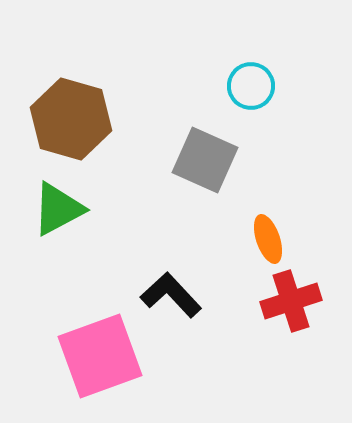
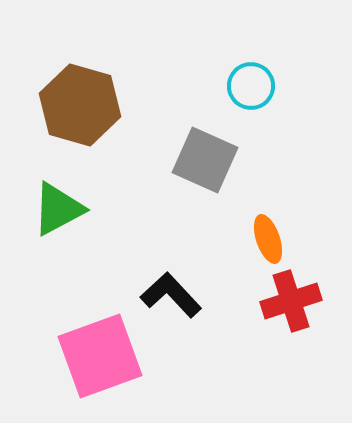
brown hexagon: moved 9 px right, 14 px up
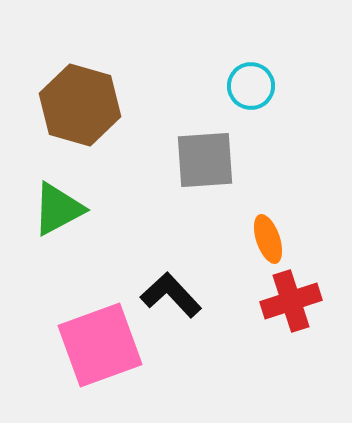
gray square: rotated 28 degrees counterclockwise
pink square: moved 11 px up
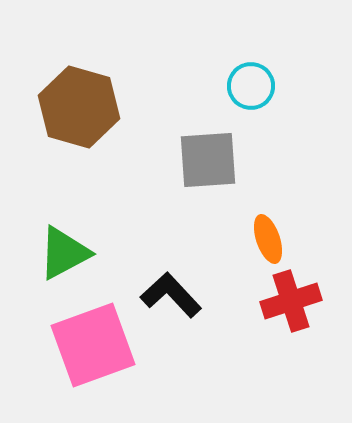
brown hexagon: moved 1 px left, 2 px down
gray square: moved 3 px right
green triangle: moved 6 px right, 44 px down
pink square: moved 7 px left
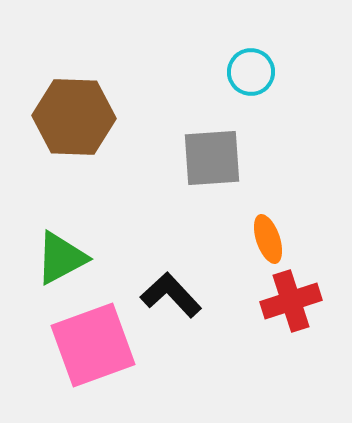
cyan circle: moved 14 px up
brown hexagon: moved 5 px left, 10 px down; rotated 14 degrees counterclockwise
gray square: moved 4 px right, 2 px up
green triangle: moved 3 px left, 5 px down
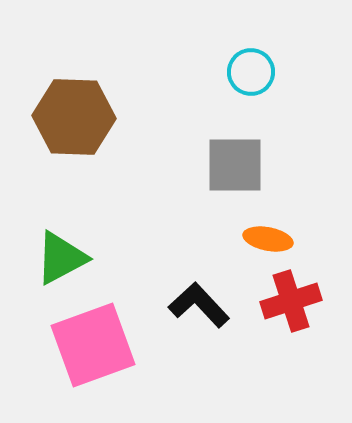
gray square: moved 23 px right, 7 px down; rotated 4 degrees clockwise
orange ellipse: rotated 60 degrees counterclockwise
black L-shape: moved 28 px right, 10 px down
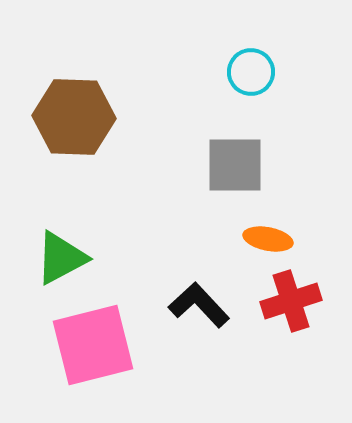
pink square: rotated 6 degrees clockwise
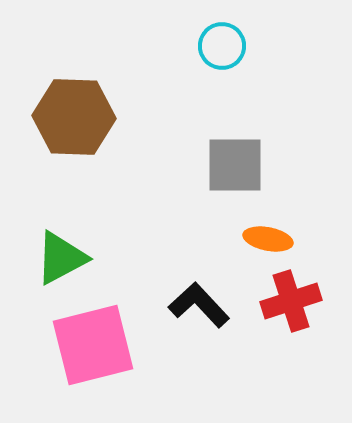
cyan circle: moved 29 px left, 26 px up
